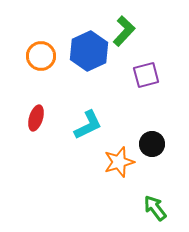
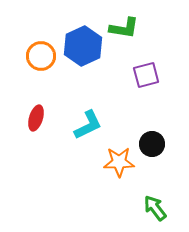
green L-shape: moved 3 px up; rotated 56 degrees clockwise
blue hexagon: moved 6 px left, 5 px up
orange star: rotated 16 degrees clockwise
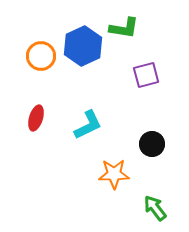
orange star: moved 5 px left, 12 px down
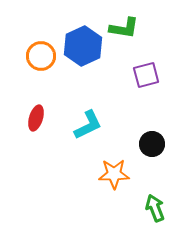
green arrow: rotated 16 degrees clockwise
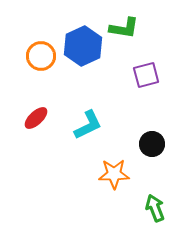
red ellipse: rotated 30 degrees clockwise
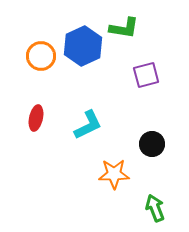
red ellipse: rotated 35 degrees counterclockwise
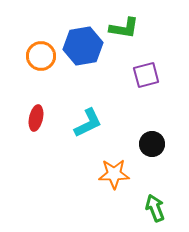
blue hexagon: rotated 15 degrees clockwise
cyan L-shape: moved 2 px up
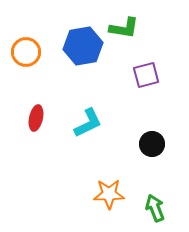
orange circle: moved 15 px left, 4 px up
orange star: moved 5 px left, 20 px down
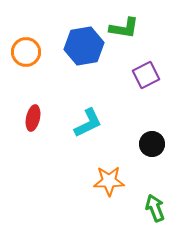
blue hexagon: moved 1 px right
purple square: rotated 12 degrees counterclockwise
red ellipse: moved 3 px left
orange star: moved 13 px up
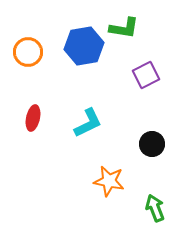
orange circle: moved 2 px right
orange star: rotated 12 degrees clockwise
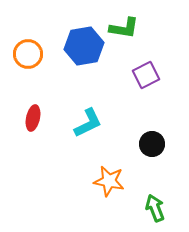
orange circle: moved 2 px down
